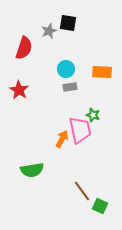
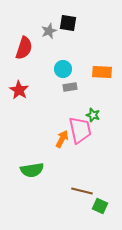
cyan circle: moved 3 px left
brown line: rotated 40 degrees counterclockwise
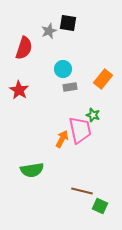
orange rectangle: moved 1 px right, 7 px down; rotated 54 degrees counterclockwise
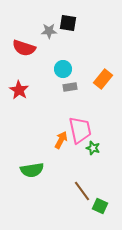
gray star: rotated 21 degrees clockwise
red semicircle: rotated 90 degrees clockwise
green star: moved 33 px down
orange arrow: moved 1 px left, 1 px down
brown line: rotated 40 degrees clockwise
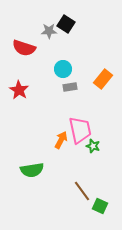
black square: moved 2 px left, 1 px down; rotated 24 degrees clockwise
green star: moved 2 px up
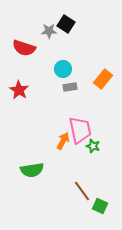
orange arrow: moved 2 px right, 1 px down
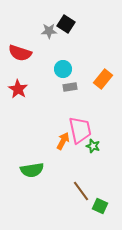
red semicircle: moved 4 px left, 5 px down
red star: moved 1 px left, 1 px up
brown line: moved 1 px left
